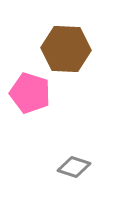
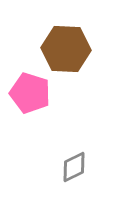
gray diamond: rotated 44 degrees counterclockwise
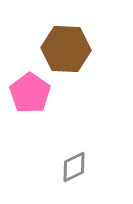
pink pentagon: rotated 18 degrees clockwise
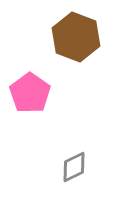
brown hexagon: moved 10 px right, 12 px up; rotated 18 degrees clockwise
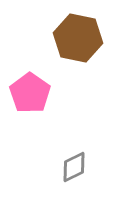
brown hexagon: moved 2 px right, 1 px down; rotated 9 degrees counterclockwise
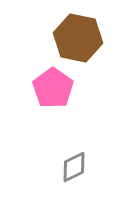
pink pentagon: moved 23 px right, 5 px up
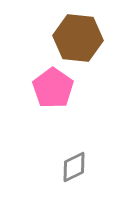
brown hexagon: rotated 6 degrees counterclockwise
